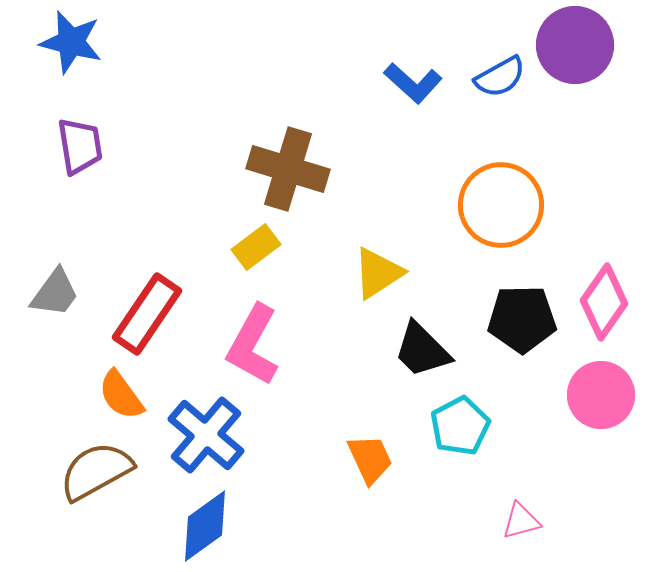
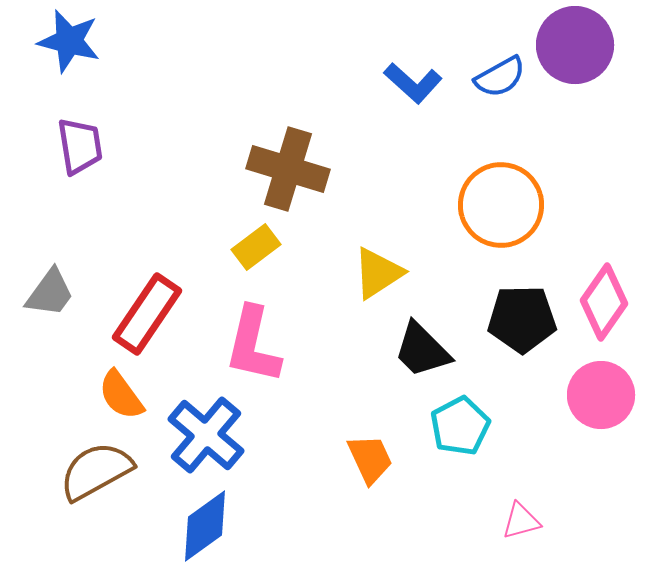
blue star: moved 2 px left, 1 px up
gray trapezoid: moved 5 px left
pink L-shape: rotated 16 degrees counterclockwise
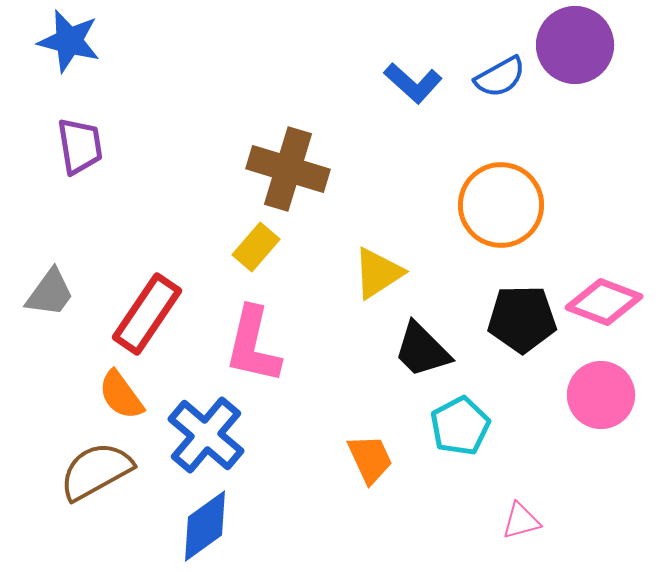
yellow rectangle: rotated 12 degrees counterclockwise
pink diamond: rotated 76 degrees clockwise
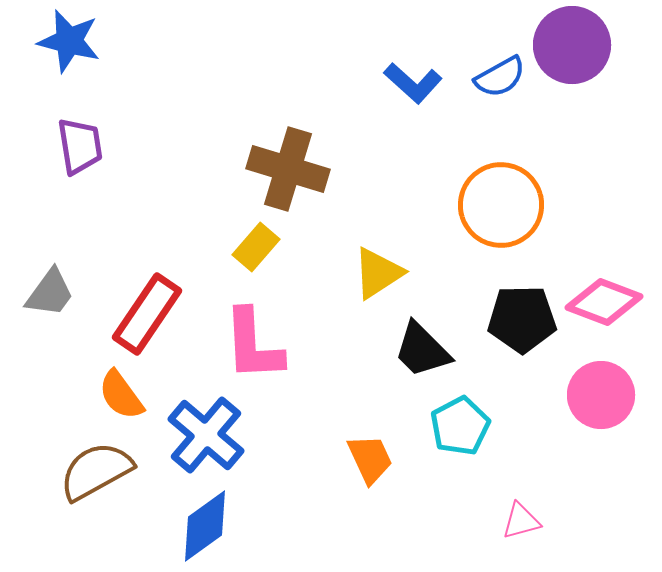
purple circle: moved 3 px left
pink L-shape: rotated 16 degrees counterclockwise
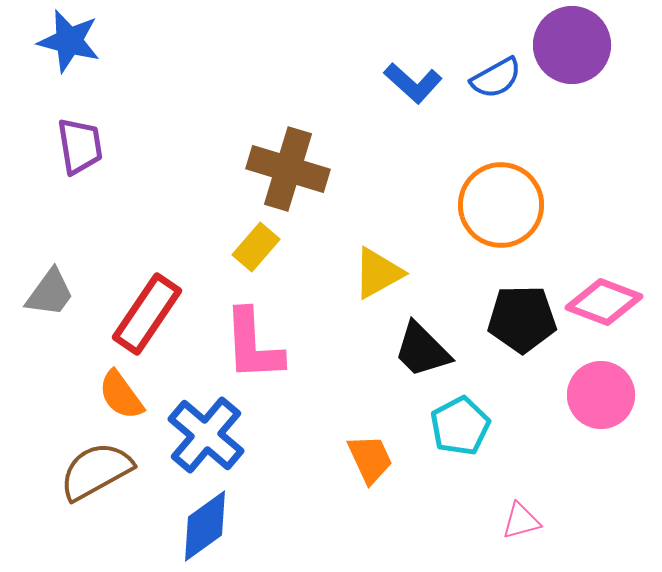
blue semicircle: moved 4 px left, 1 px down
yellow triangle: rotated 4 degrees clockwise
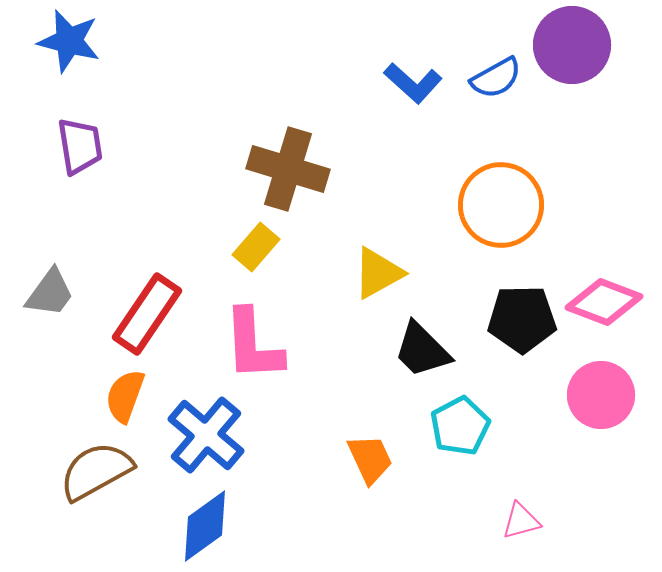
orange semicircle: moved 4 px right, 1 px down; rotated 56 degrees clockwise
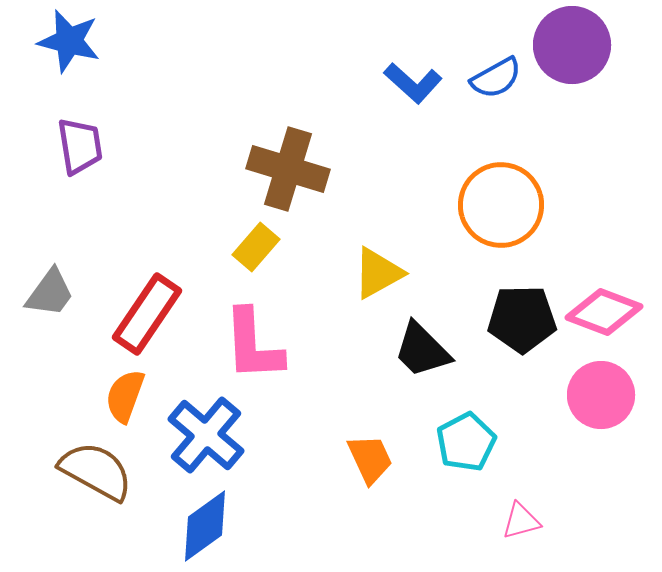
pink diamond: moved 10 px down
cyan pentagon: moved 6 px right, 16 px down
brown semicircle: rotated 58 degrees clockwise
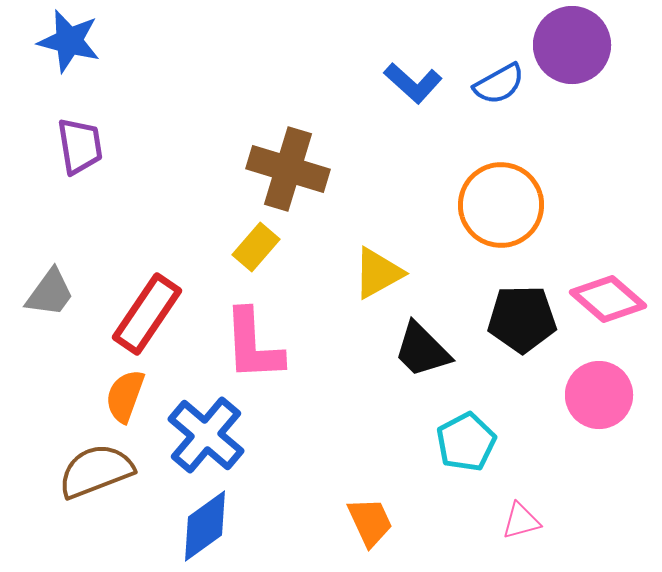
blue semicircle: moved 3 px right, 6 px down
pink diamond: moved 4 px right, 13 px up; rotated 20 degrees clockwise
pink circle: moved 2 px left
orange trapezoid: moved 63 px down
brown semicircle: rotated 50 degrees counterclockwise
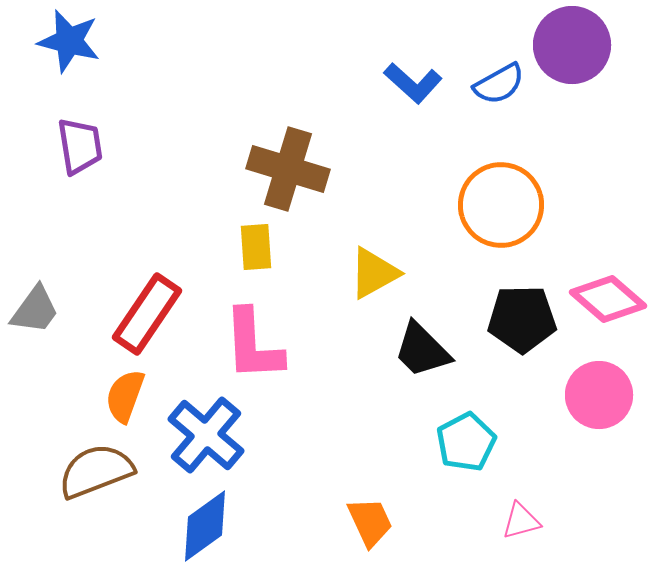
yellow rectangle: rotated 45 degrees counterclockwise
yellow triangle: moved 4 px left
gray trapezoid: moved 15 px left, 17 px down
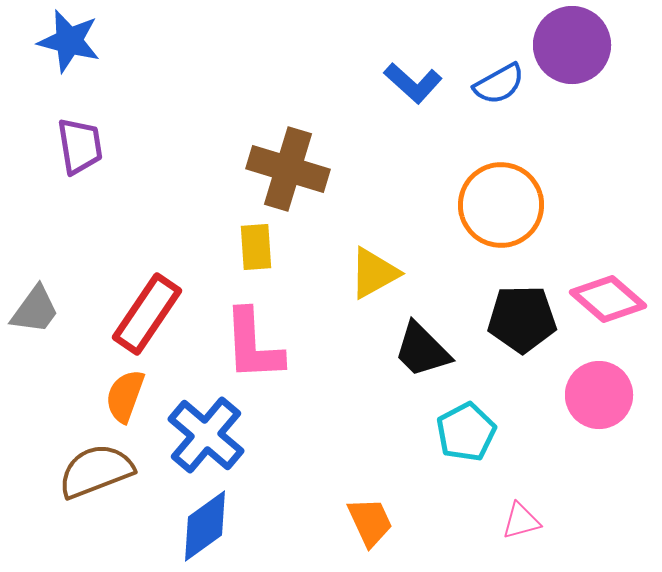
cyan pentagon: moved 10 px up
